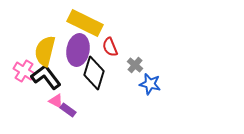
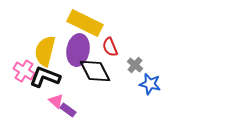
black diamond: moved 1 px right, 2 px up; rotated 44 degrees counterclockwise
black L-shape: moved 1 px left; rotated 32 degrees counterclockwise
pink triangle: rotated 14 degrees clockwise
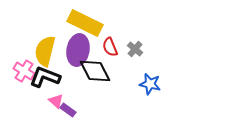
gray cross: moved 16 px up
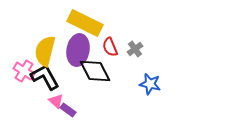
gray cross: rotated 14 degrees clockwise
black L-shape: rotated 40 degrees clockwise
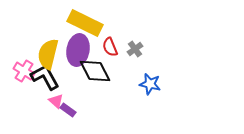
yellow semicircle: moved 3 px right, 3 px down
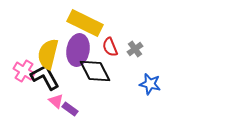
purple rectangle: moved 2 px right, 1 px up
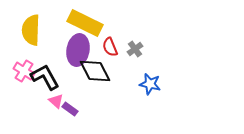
yellow semicircle: moved 17 px left, 24 px up; rotated 12 degrees counterclockwise
